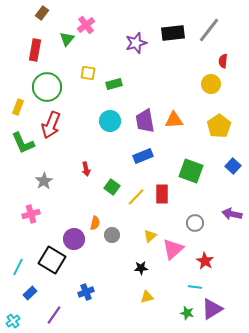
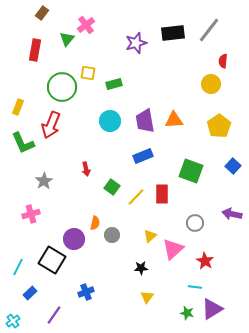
green circle at (47, 87): moved 15 px right
yellow triangle at (147, 297): rotated 40 degrees counterclockwise
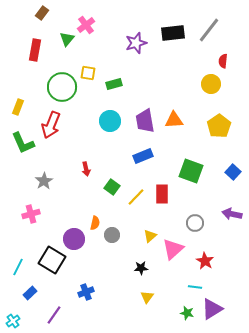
blue square at (233, 166): moved 6 px down
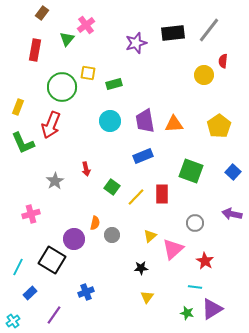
yellow circle at (211, 84): moved 7 px left, 9 px up
orange triangle at (174, 120): moved 4 px down
gray star at (44, 181): moved 11 px right
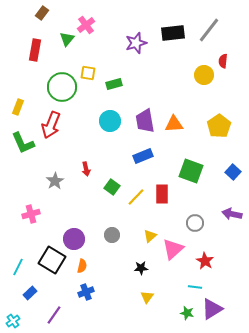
orange semicircle at (95, 223): moved 13 px left, 43 px down
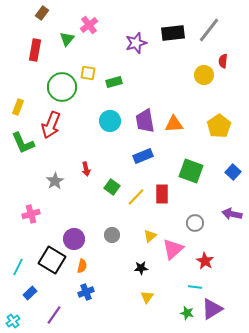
pink cross at (86, 25): moved 3 px right
green rectangle at (114, 84): moved 2 px up
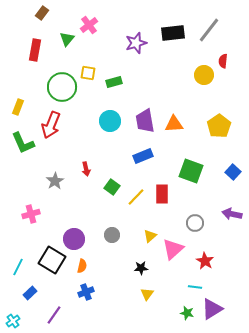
yellow triangle at (147, 297): moved 3 px up
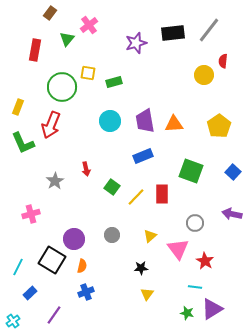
brown rectangle at (42, 13): moved 8 px right
pink triangle at (173, 249): moved 5 px right; rotated 25 degrees counterclockwise
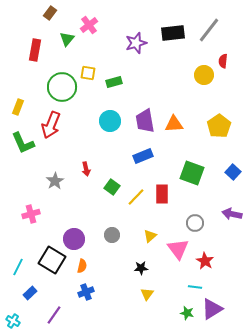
green square at (191, 171): moved 1 px right, 2 px down
cyan cross at (13, 321): rotated 24 degrees counterclockwise
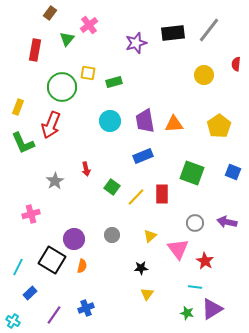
red semicircle at (223, 61): moved 13 px right, 3 px down
blue square at (233, 172): rotated 21 degrees counterclockwise
purple arrow at (232, 214): moved 5 px left, 8 px down
blue cross at (86, 292): moved 16 px down
